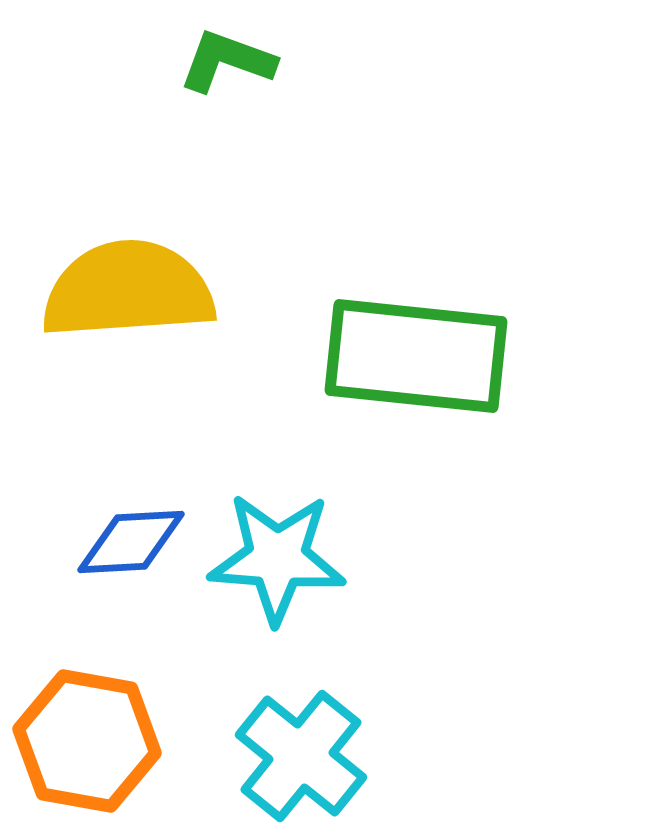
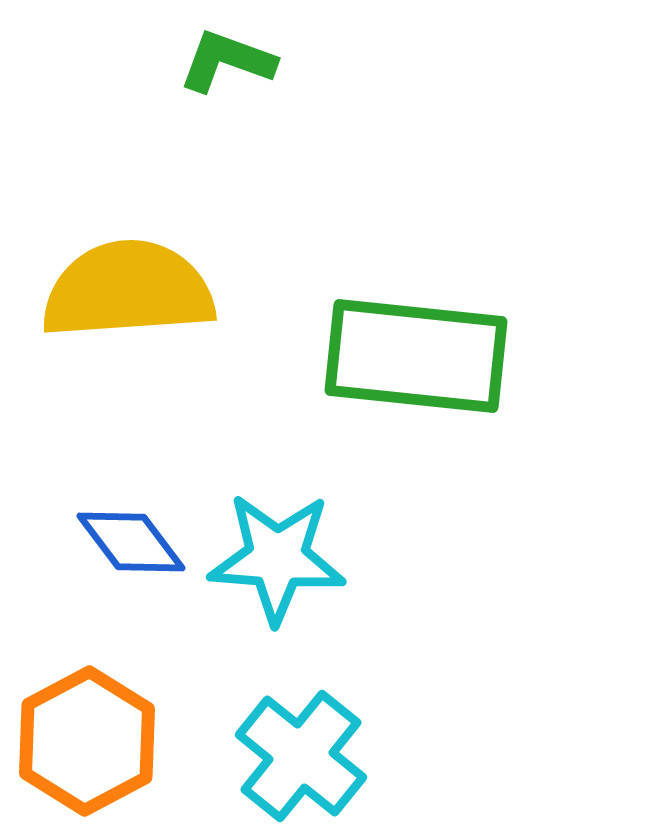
blue diamond: rotated 56 degrees clockwise
orange hexagon: rotated 22 degrees clockwise
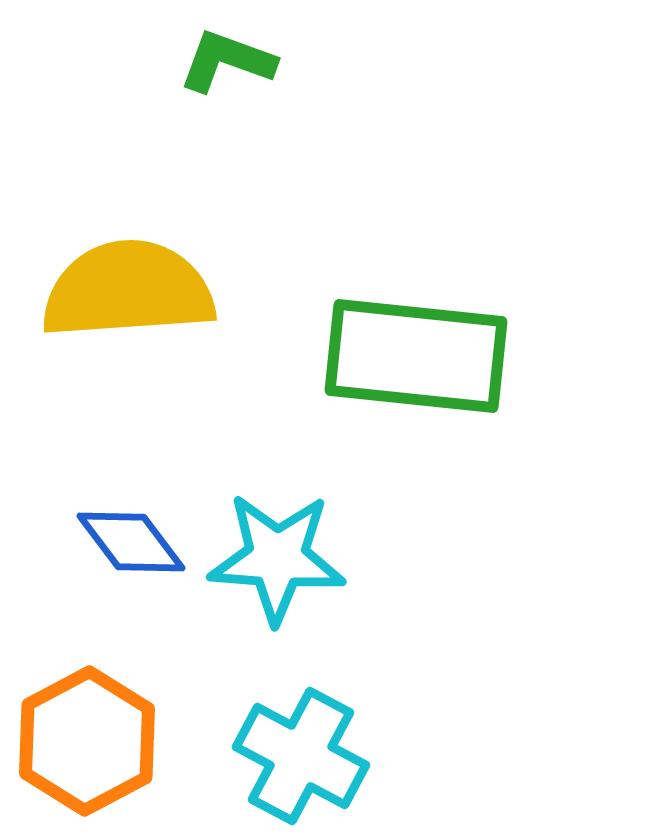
cyan cross: rotated 11 degrees counterclockwise
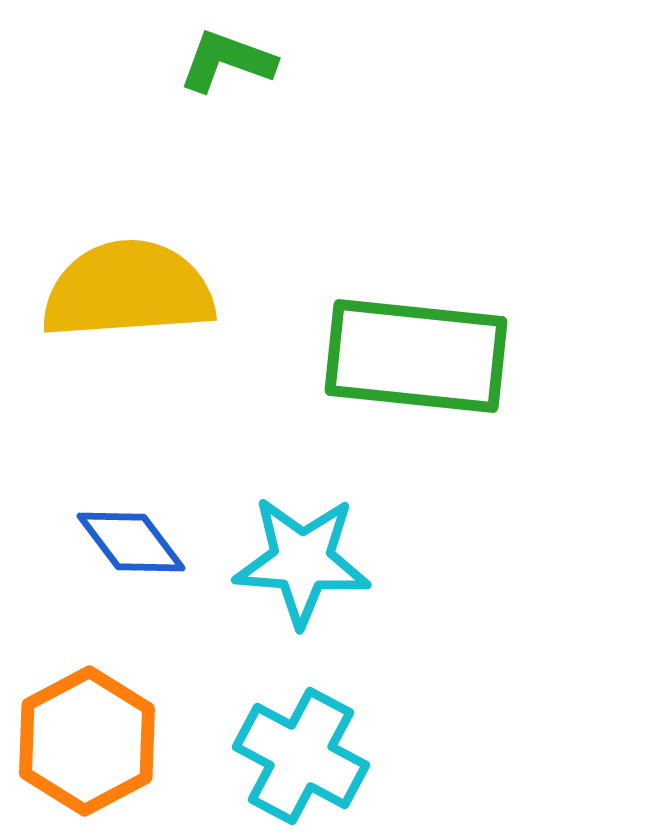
cyan star: moved 25 px right, 3 px down
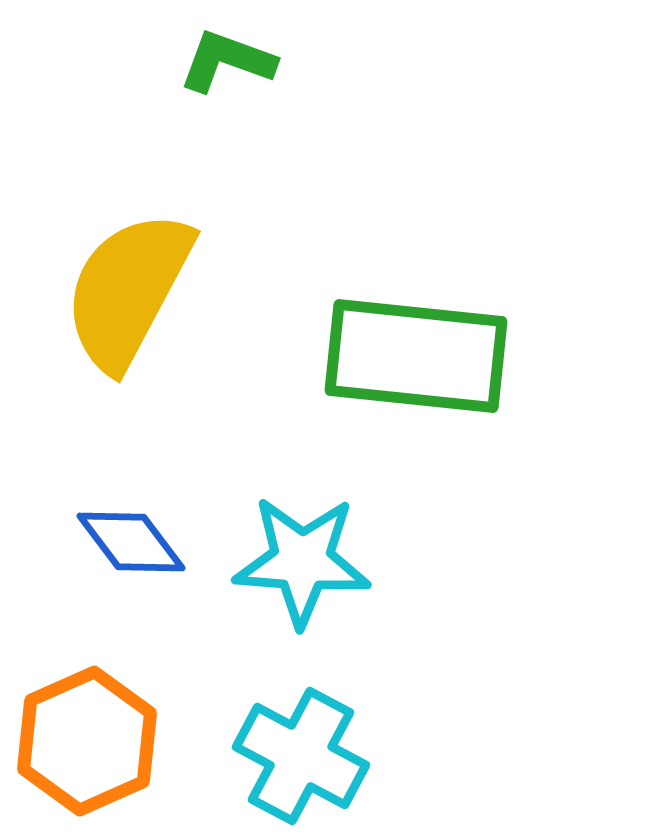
yellow semicircle: rotated 58 degrees counterclockwise
orange hexagon: rotated 4 degrees clockwise
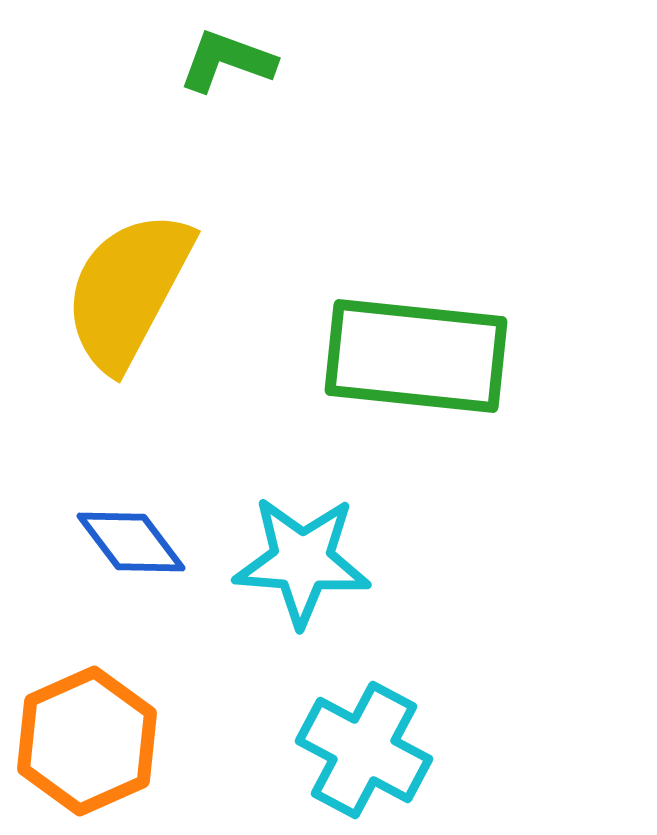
cyan cross: moved 63 px right, 6 px up
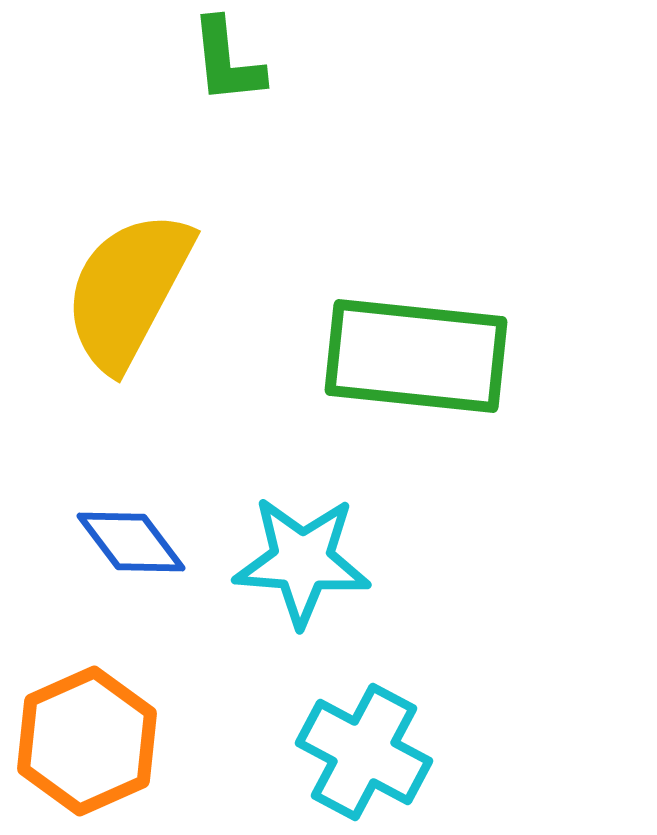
green L-shape: rotated 116 degrees counterclockwise
cyan cross: moved 2 px down
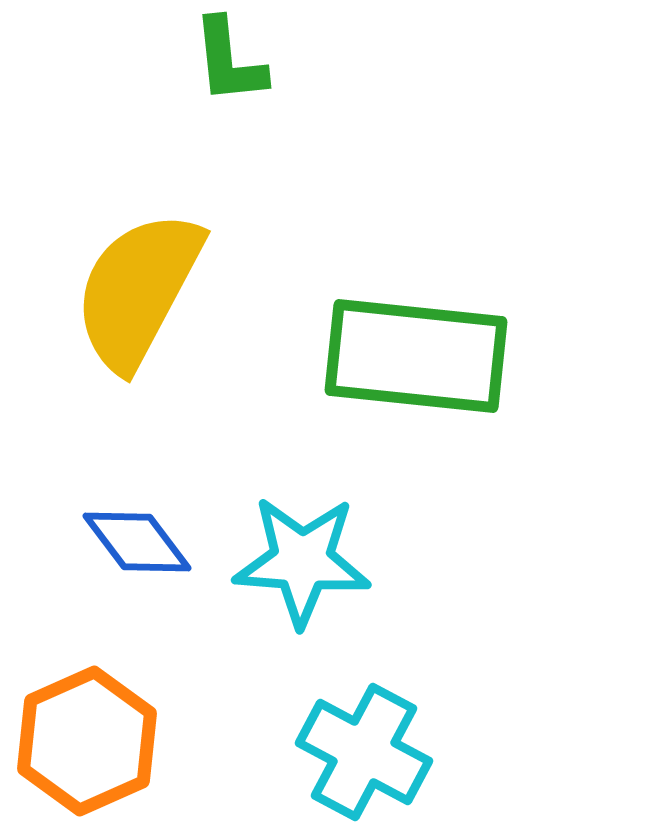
green L-shape: moved 2 px right
yellow semicircle: moved 10 px right
blue diamond: moved 6 px right
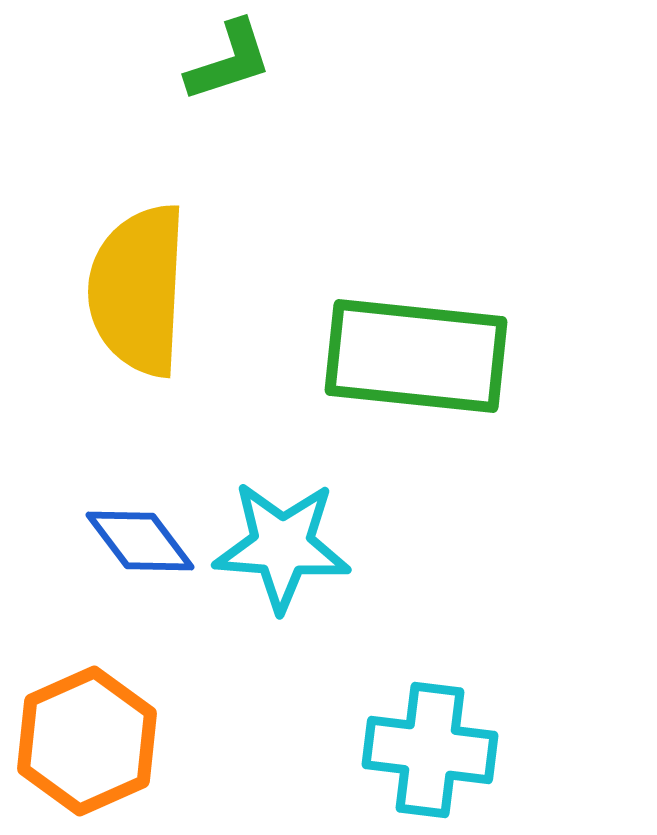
green L-shape: rotated 102 degrees counterclockwise
yellow semicircle: rotated 25 degrees counterclockwise
blue diamond: moved 3 px right, 1 px up
cyan star: moved 20 px left, 15 px up
cyan cross: moved 66 px right, 2 px up; rotated 21 degrees counterclockwise
